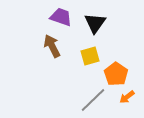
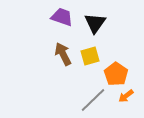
purple trapezoid: moved 1 px right
brown arrow: moved 11 px right, 8 px down
orange arrow: moved 1 px left, 1 px up
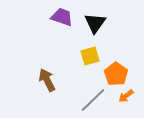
brown arrow: moved 16 px left, 26 px down
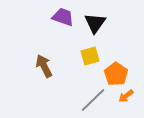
purple trapezoid: moved 1 px right
brown arrow: moved 3 px left, 14 px up
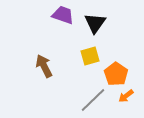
purple trapezoid: moved 2 px up
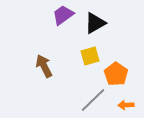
purple trapezoid: rotated 55 degrees counterclockwise
black triangle: rotated 25 degrees clockwise
orange arrow: moved 9 px down; rotated 35 degrees clockwise
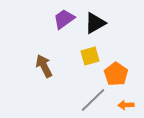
purple trapezoid: moved 1 px right, 4 px down
